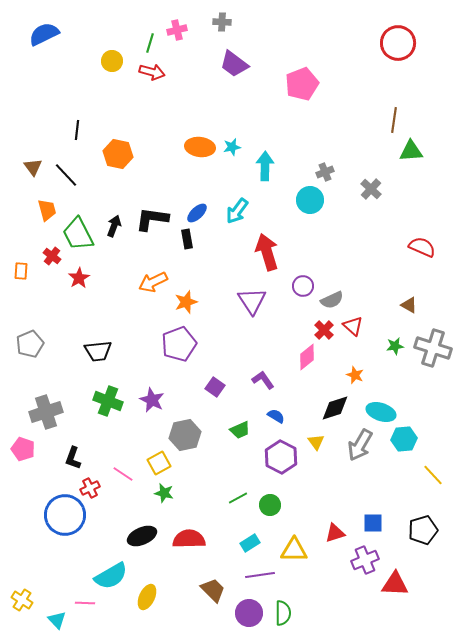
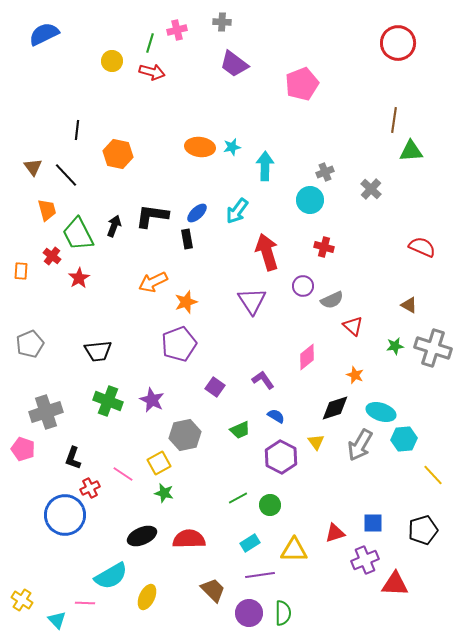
black L-shape at (152, 219): moved 3 px up
red cross at (324, 330): moved 83 px up; rotated 30 degrees counterclockwise
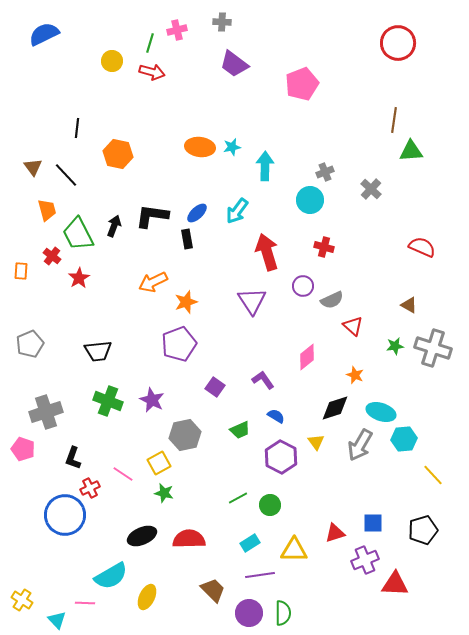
black line at (77, 130): moved 2 px up
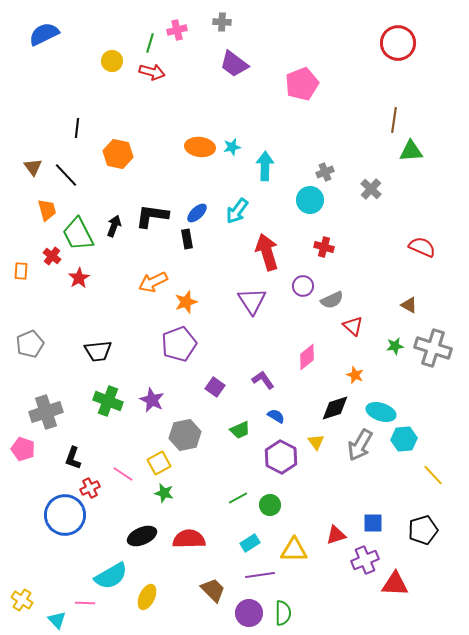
red triangle at (335, 533): moved 1 px right, 2 px down
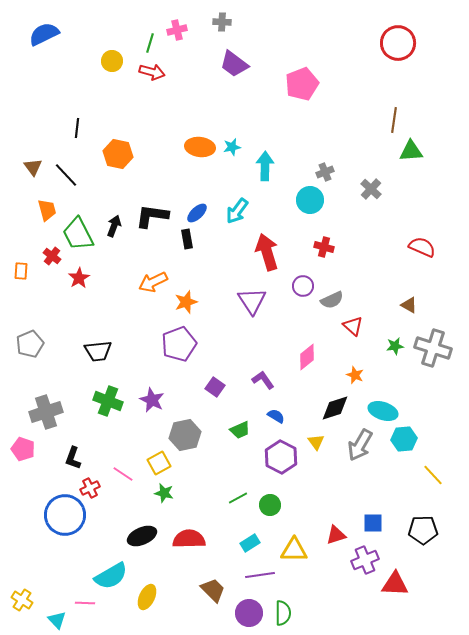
cyan ellipse at (381, 412): moved 2 px right, 1 px up
black pentagon at (423, 530): rotated 16 degrees clockwise
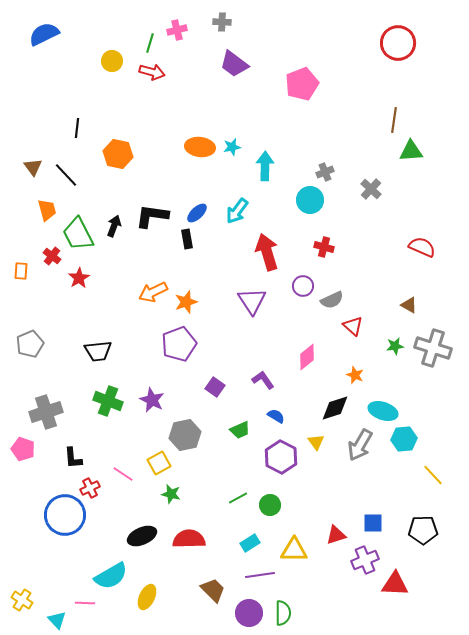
orange arrow at (153, 282): moved 10 px down
black L-shape at (73, 458): rotated 25 degrees counterclockwise
green star at (164, 493): moved 7 px right, 1 px down
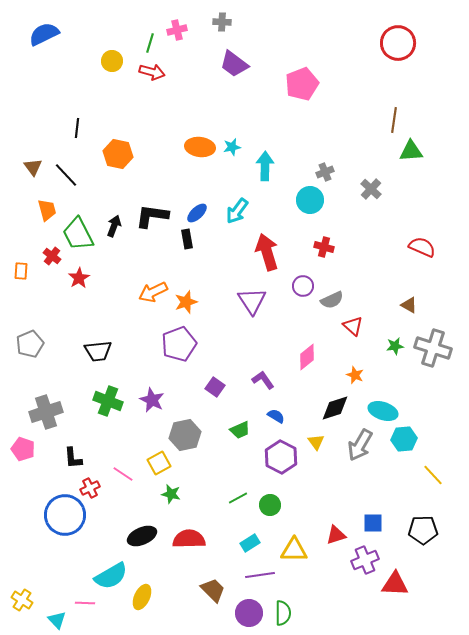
yellow ellipse at (147, 597): moved 5 px left
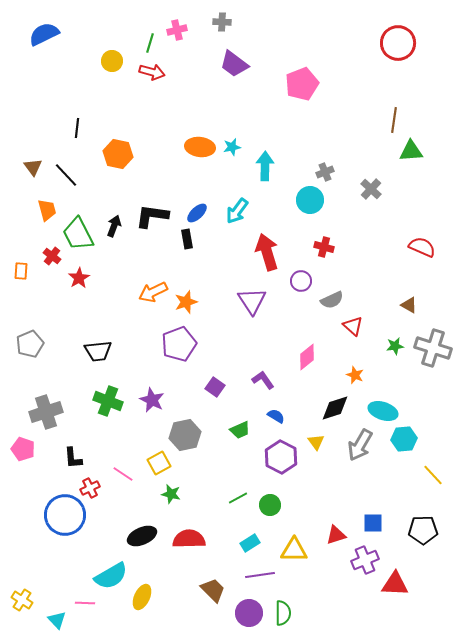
purple circle at (303, 286): moved 2 px left, 5 px up
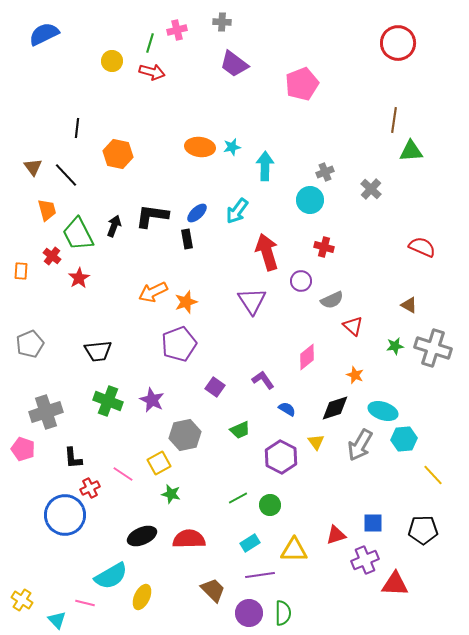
blue semicircle at (276, 416): moved 11 px right, 7 px up
pink line at (85, 603): rotated 12 degrees clockwise
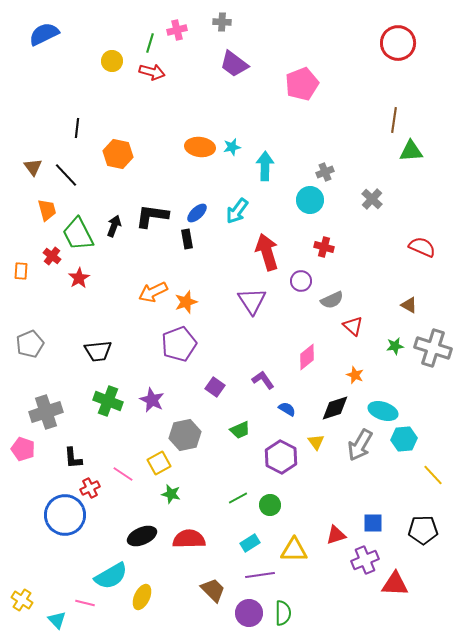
gray cross at (371, 189): moved 1 px right, 10 px down
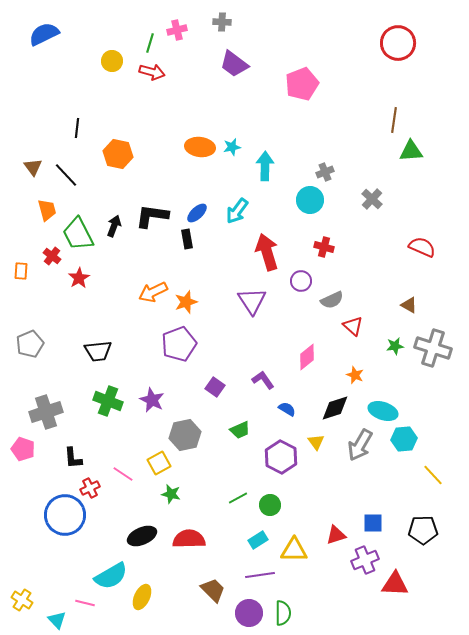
cyan rectangle at (250, 543): moved 8 px right, 3 px up
